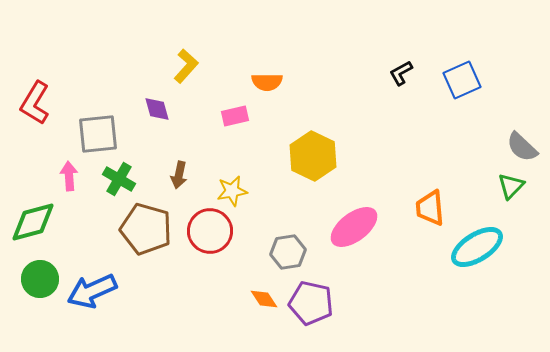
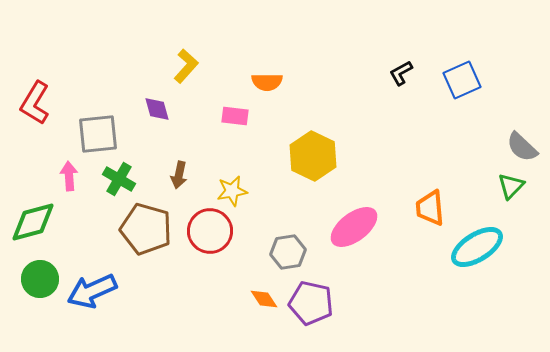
pink rectangle: rotated 20 degrees clockwise
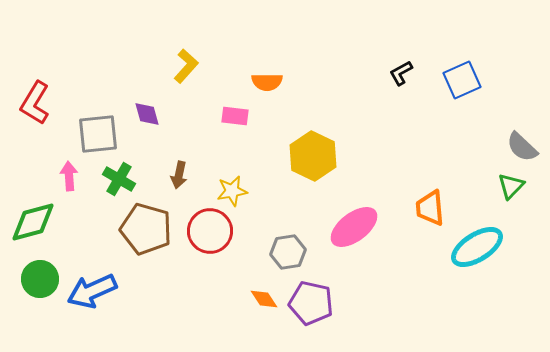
purple diamond: moved 10 px left, 5 px down
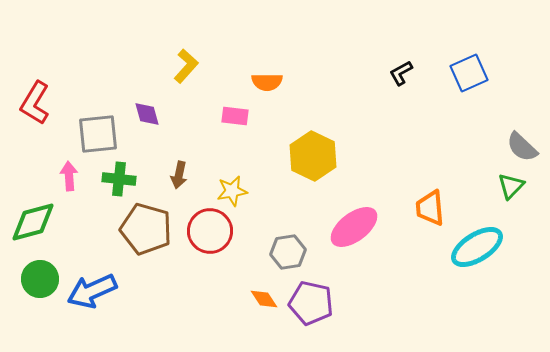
blue square: moved 7 px right, 7 px up
green cross: rotated 24 degrees counterclockwise
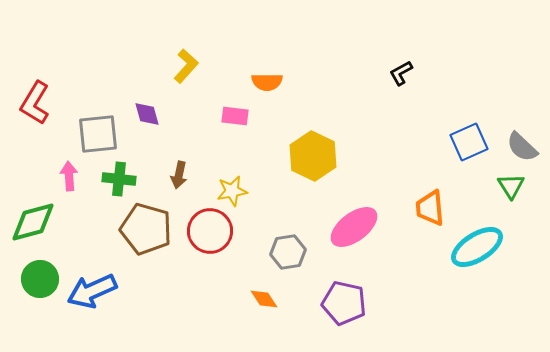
blue square: moved 69 px down
green triangle: rotated 16 degrees counterclockwise
purple pentagon: moved 33 px right
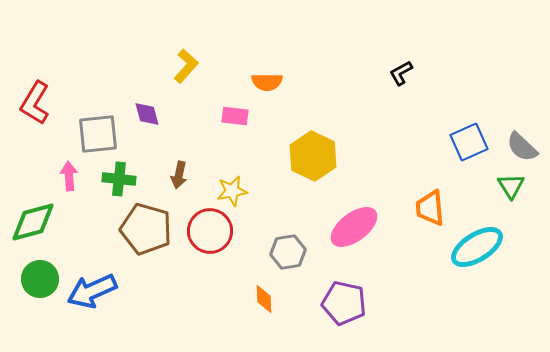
orange diamond: rotated 32 degrees clockwise
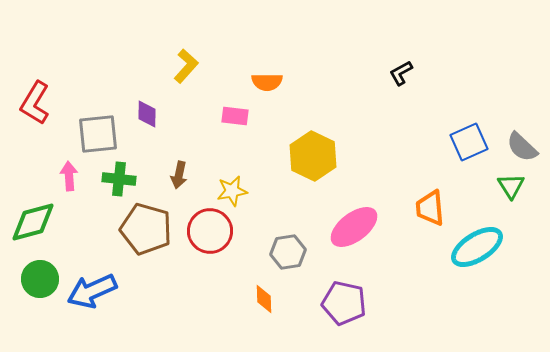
purple diamond: rotated 16 degrees clockwise
